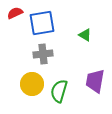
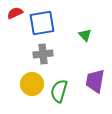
green triangle: rotated 16 degrees clockwise
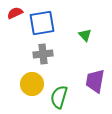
green semicircle: moved 6 px down
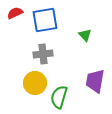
blue square: moved 3 px right, 3 px up
yellow circle: moved 3 px right, 1 px up
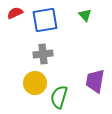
green triangle: moved 20 px up
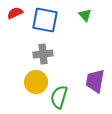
blue square: rotated 20 degrees clockwise
yellow circle: moved 1 px right, 1 px up
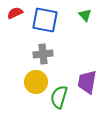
purple trapezoid: moved 8 px left, 1 px down
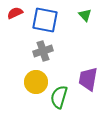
gray cross: moved 3 px up; rotated 12 degrees counterclockwise
purple trapezoid: moved 1 px right, 3 px up
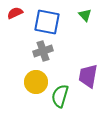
blue square: moved 2 px right, 2 px down
purple trapezoid: moved 3 px up
green semicircle: moved 1 px right, 1 px up
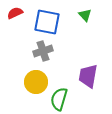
green semicircle: moved 1 px left, 3 px down
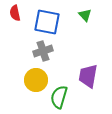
red semicircle: rotated 77 degrees counterclockwise
yellow circle: moved 2 px up
green semicircle: moved 2 px up
